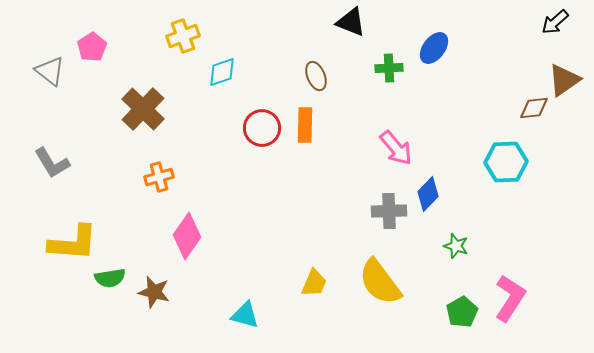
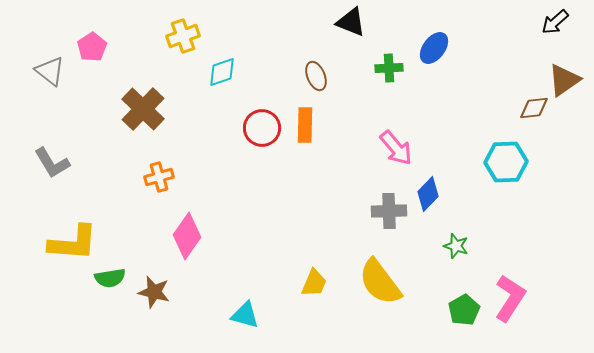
green pentagon: moved 2 px right, 2 px up
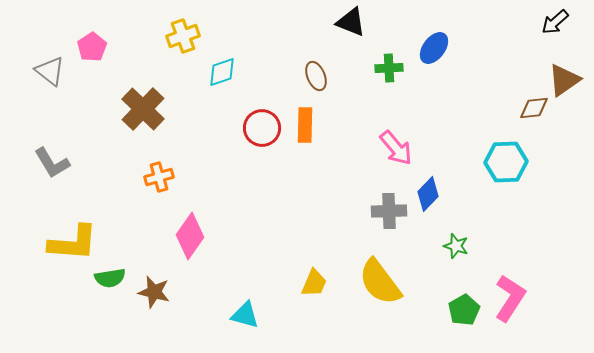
pink diamond: moved 3 px right
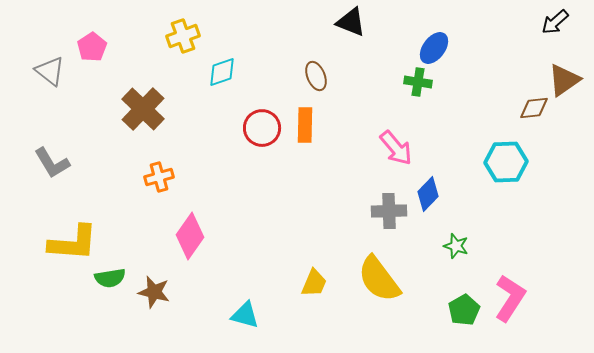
green cross: moved 29 px right, 14 px down; rotated 12 degrees clockwise
yellow semicircle: moved 1 px left, 3 px up
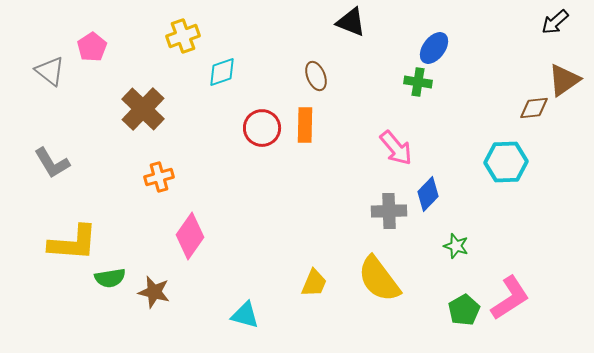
pink L-shape: rotated 24 degrees clockwise
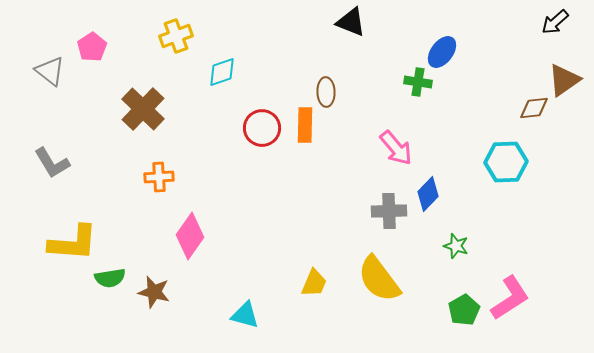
yellow cross: moved 7 px left
blue ellipse: moved 8 px right, 4 px down
brown ellipse: moved 10 px right, 16 px down; rotated 20 degrees clockwise
orange cross: rotated 12 degrees clockwise
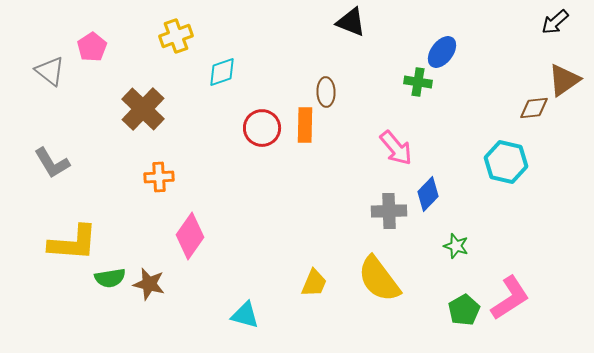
cyan hexagon: rotated 15 degrees clockwise
brown star: moved 5 px left, 8 px up
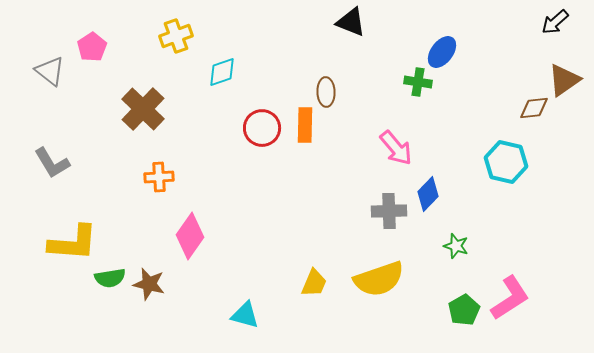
yellow semicircle: rotated 72 degrees counterclockwise
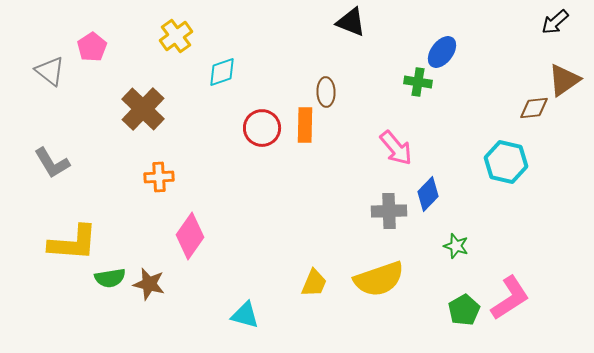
yellow cross: rotated 16 degrees counterclockwise
